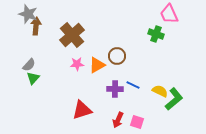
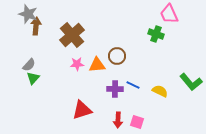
orange triangle: rotated 24 degrees clockwise
green L-shape: moved 17 px right, 17 px up; rotated 90 degrees clockwise
red arrow: rotated 21 degrees counterclockwise
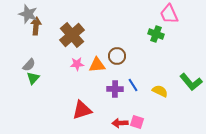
blue line: rotated 32 degrees clockwise
red arrow: moved 2 px right, 3 px down; rotated 84 degrees clockwise
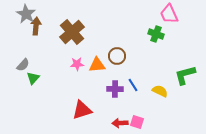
gray star: moved 2 px left; rotated 12 degrees clockwise
brown cross: moved 3 px up
gray semicircle: moved 6 px left
green L-shape: moved 6 px left, 7 px up; rotated 115 degrees clockwise
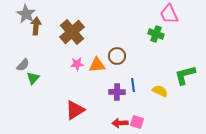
blue line: rotated 24 degrees clockwise
purple cross: moved 2 px right, 3 px down
red triangle: moved 7 px left; rotated 15 degrees counterclockwise
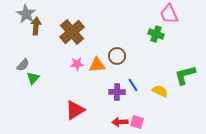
blue line: rotated 24 degrees counterclockwise
red arrow: moved 1 px up
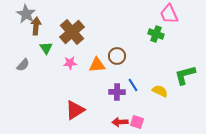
pink star: moved 7 px left, 1 px up
green triangle: moved 13 px right, 30 px up; rotated 16 degrees counterclockwise
